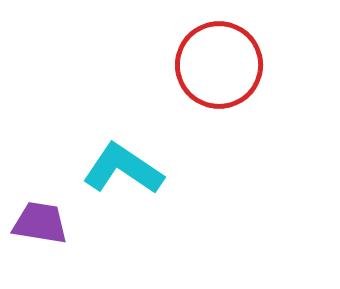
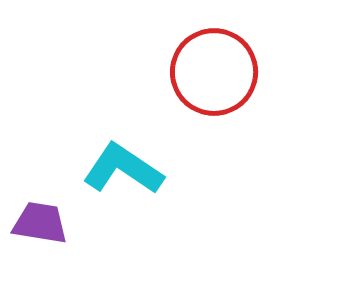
red circle: moved 5 px left, 7 px down
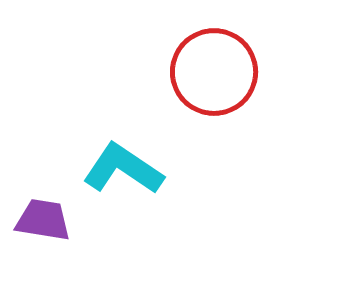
purple trapezoid: moved 3 px right, 3 px up
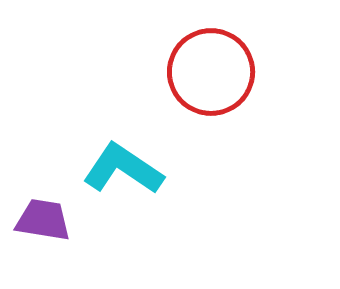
red circle: moved 3 px left
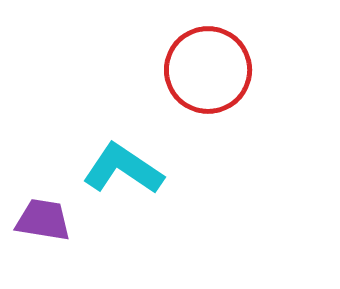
red circle: moved 3 px left, 2 px up
